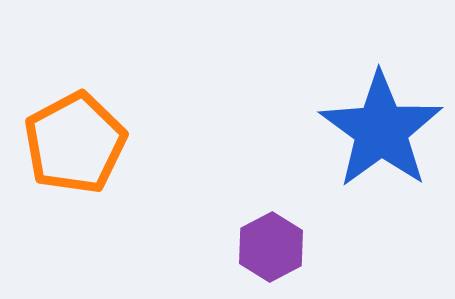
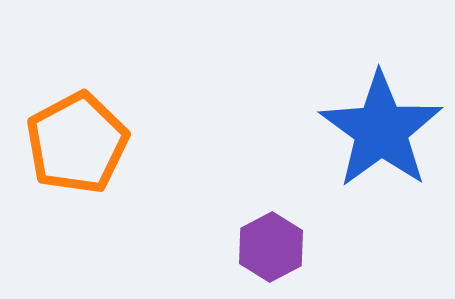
orange pentagon: moved 2 px right
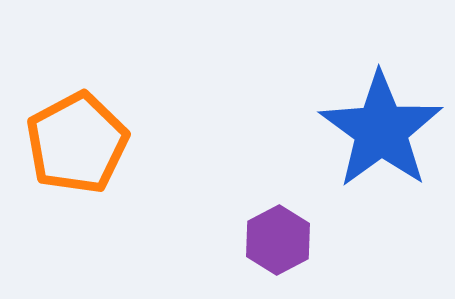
purple hexagon: moved 7 px right, 7 px up
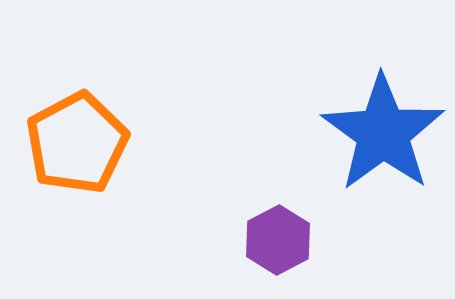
blue star: moved 2 px right, 3 px down
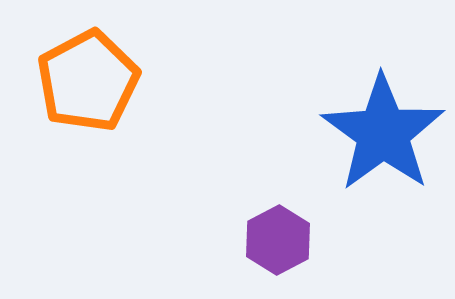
orange pentagon: moved 11 px right, 62 px up
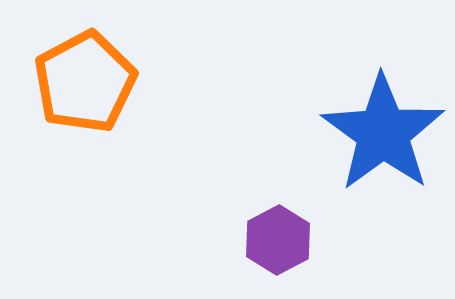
orange pentagon: moved 3 px left, 1 px down
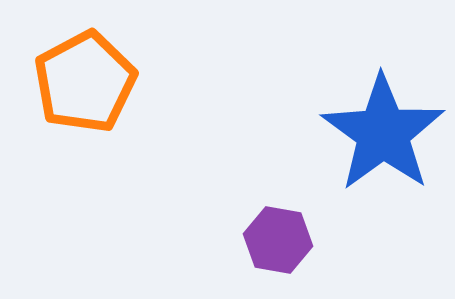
purple hexagon: rotated 22 degrees counterclockwise
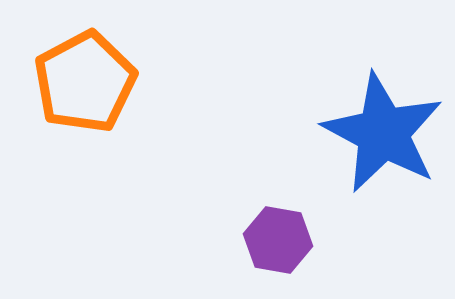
blue star: rotated 8 degrees counterclockwise
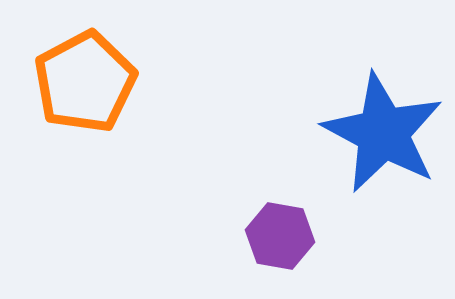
purple hexagon: moved 2 px right, 4 px up
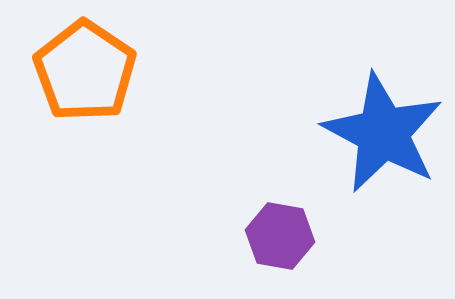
orange pentagon: moved 11 px up; rotated 10 degrees counterclockwise
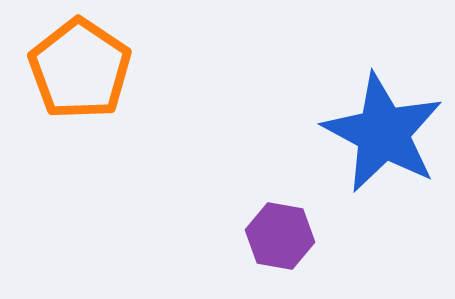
orange pentagon: moved 5 px left, 2 px up
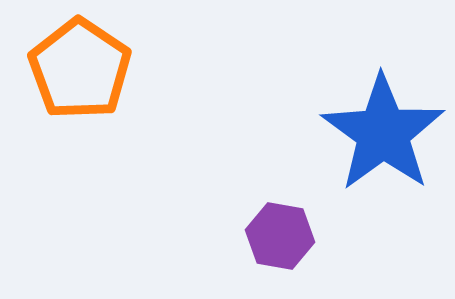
blue star: rotated 8 degrees clockwise
